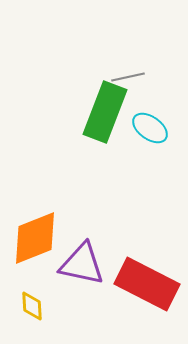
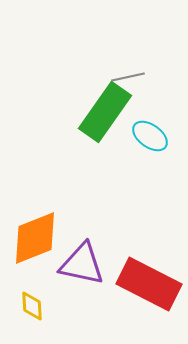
green rectangle: rotated 14 degrees clockwise
cyan ellipse: moved 8 px down
red rectangle: moved 2 px right
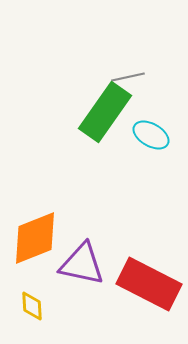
cyan ellipse: moved 1 px right, 1 px up; rotated 6 degrees counterclockwise
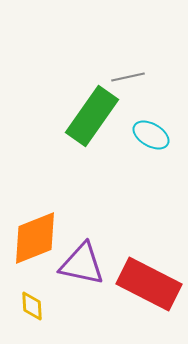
green rectangle: moved 13 px left, 4 px down
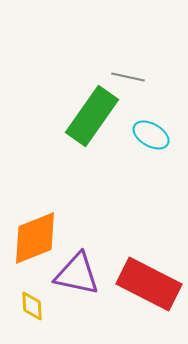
gray line: rotated 24 degrees clockwise
purple triangle: moved 5 px left, 10 px down
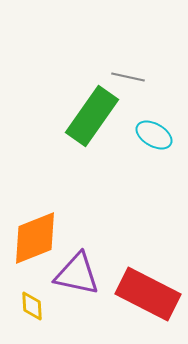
cyan ellipse: moved 3 px right
red rectangle: moved 1 px left, 10 px down
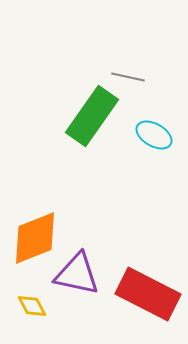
yellow diamond: rotated 24 degrees counterclockwise
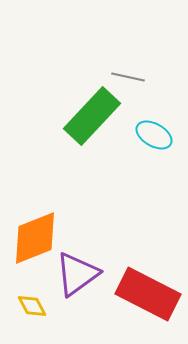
green rectangle: rotated 8 degrees clockwise
purple triangle: rotated 48 degrees counterclockwise
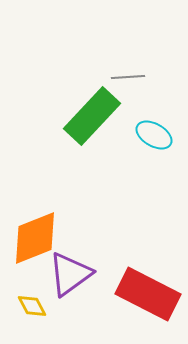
gray line: rotated 16 degrees counterclockwise
purple triangle: moved 7 px left
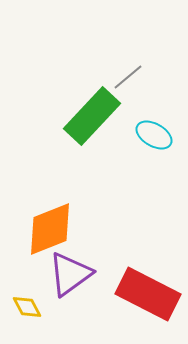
gray line: rotated 36 degrees counterclockwise
orange diamond: moved 15 px right, 9 px up
yellow diamond: moved 5 px left, 1 px down
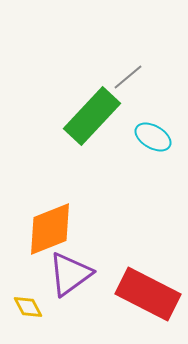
cyan ellipse: moved 1 px left, 2 px down
yellow diamond: moved 1 px right
